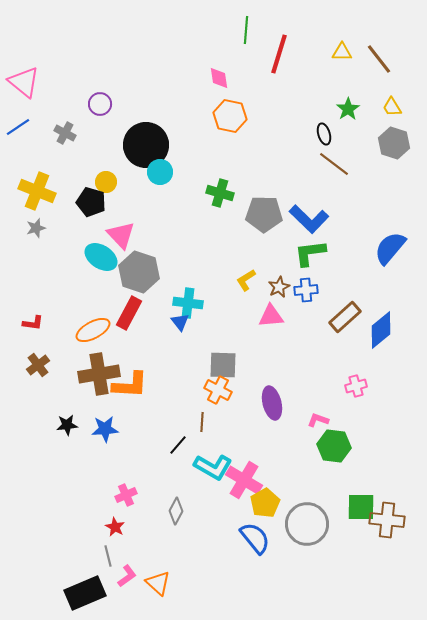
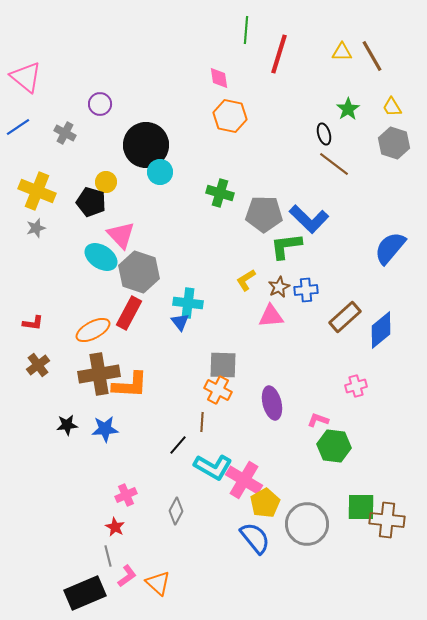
brown line at (379, 59): moved 7 px left, 3 px up; rotated 8 degrees clockwise
pink triangle at (24, 82): moved 2 px right, 5 px up
green L-shape at (310, 253): moved 24 px left, 7 px up
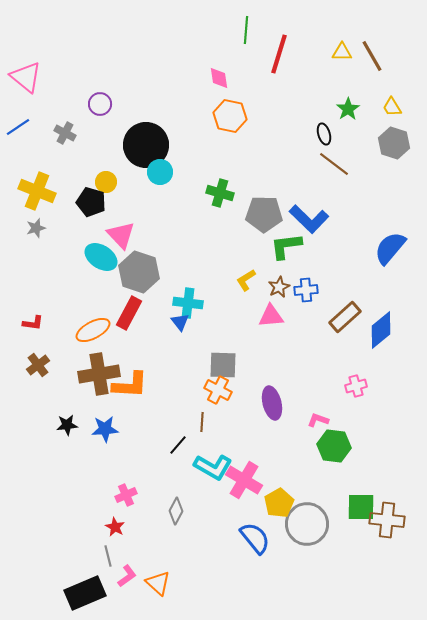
yellow pentagon at (265, 503): moved 14 px right
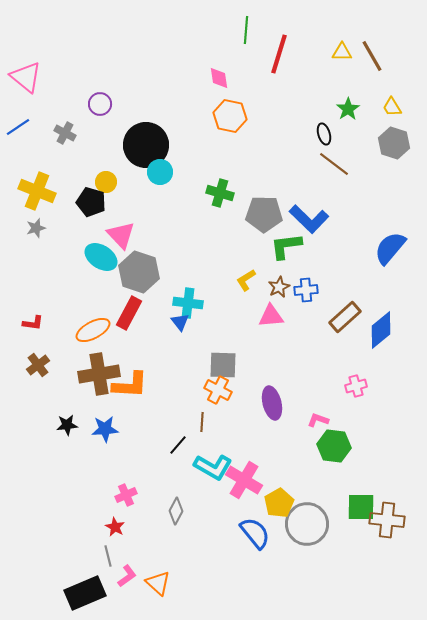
blue semicircle at (255, 538): moved 5 px up
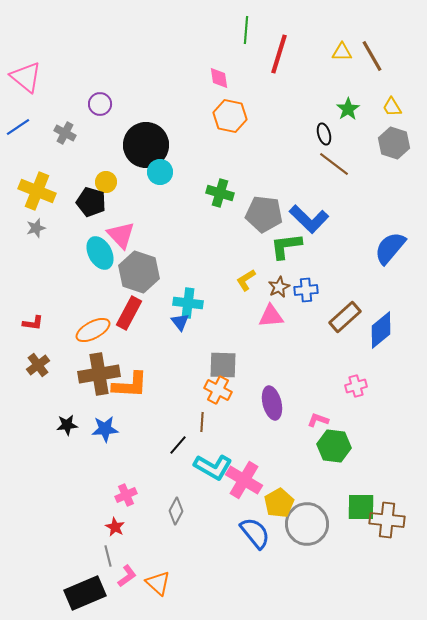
gray pentagon at (264, 214): rotated 6 degrees clockwise
cyan ellipse at (101, 257): moved 1 px left, 4 px up; rotated 28 degrees clockwise
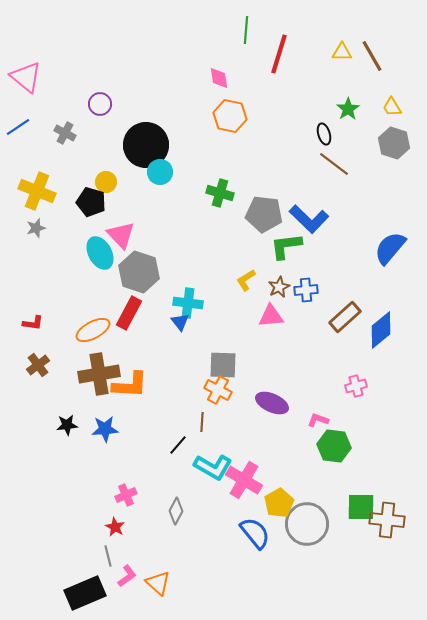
purple ellipse at (272, 403): rotated 52 degrees counterclockwise
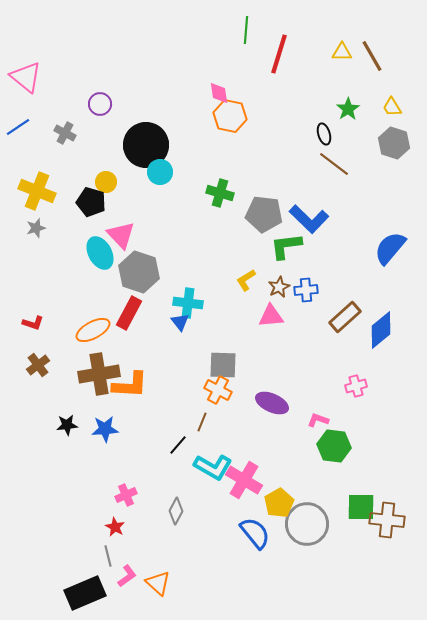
pink diamond at (219, 78): moved 15 px down
red L-shape at (33, 323): rotated 10 degrees clockwise
brown line at (202, 422): rotated 18 degrees clockwise
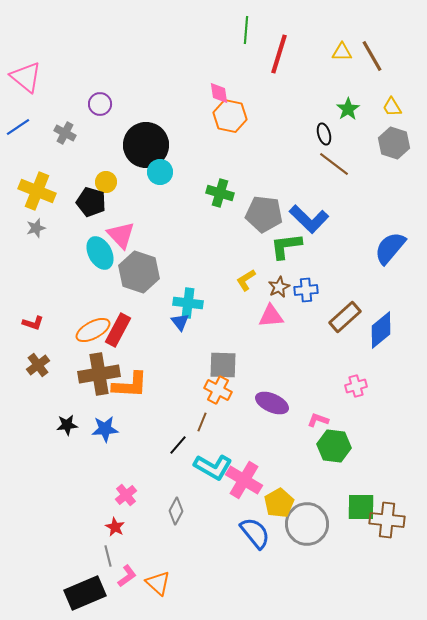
red rectangle at (129, 313): moved 11 px left, 17 px down
pink cross at (126, 495): rotated 15 degrees counterclockwise
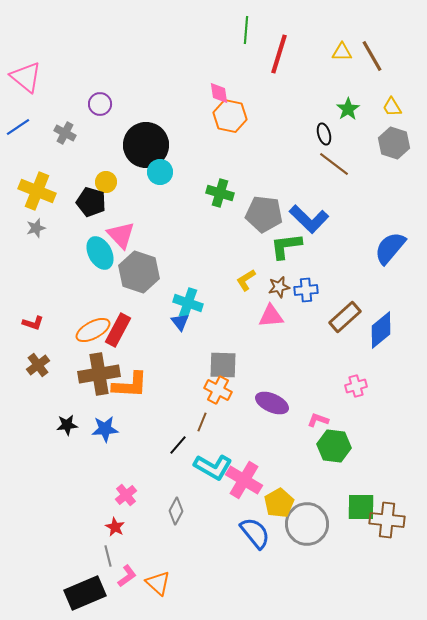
brown star at (279, 287): rotated 15 degrees clockwise
cyan cross at (188, 303): rotated 12 degrees clockwise
